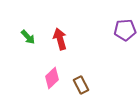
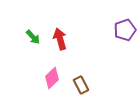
purple pentagon: rotated 15 degrees counterclockwise
green arrow: moved 5 px right
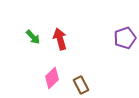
purple pentagon: moved 8 px down
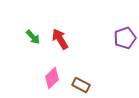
red arrow: rotated 15 degrees counterclockwise
brown rectangle: rotated 36 degrees counterclockwise
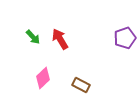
pink diamond: moved 9 px left
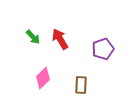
purple pentagon: moved 22 px left, 11 px down
brown rectangle: rotated 66 degrees clockwise
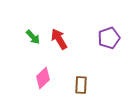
red arrow: moved 1 px left
purple pentagon: moved 6 px right, 11 px up
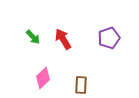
red arrow: moved 4 px right
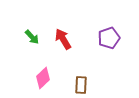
green arrow: moved 1 px left
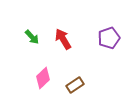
brown rectangle: moved 6 px left; rotated 54 degrees clockwise
